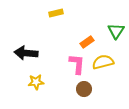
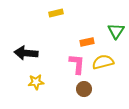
orange rectangle: rotated 24 degrees clockwise
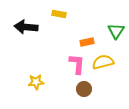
yellow rectangle: moved 3 px right, 1 px down; rotated 24 degrees clockwise
black arrow: moved 26 px up
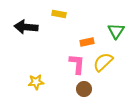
yellow semicircle: rotated 30 degrees counterclockwise
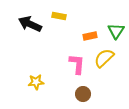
yellow rectangle: moved 2 px down
black arrow: moved 4 px right, 3 px up; rotated 20 degrees clockwise
orange rectangle: moved 3 px right, 6 px up
yellow semicircle: moved 1 px right, 4 px up
brown circle: moved 1 px left, 5 px down
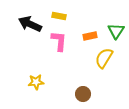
yellow semicircle: rotated 15 degrees counterclockwise
pink L-shape: moved 18 px left, 23 px up
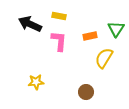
green triangle: moved 2 px up
brown circle: moved 3 px right, 2 px up
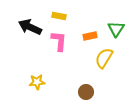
black arrow: moved 3 px down
yellow star: moved 1 px right
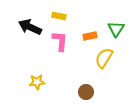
pink L-shape: moved 1 px right
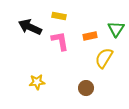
pink L-shape: rotated 15 degrees counterclockwise
brown circle: moved 4 px up
